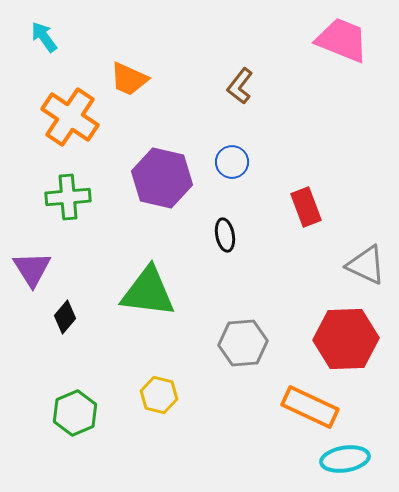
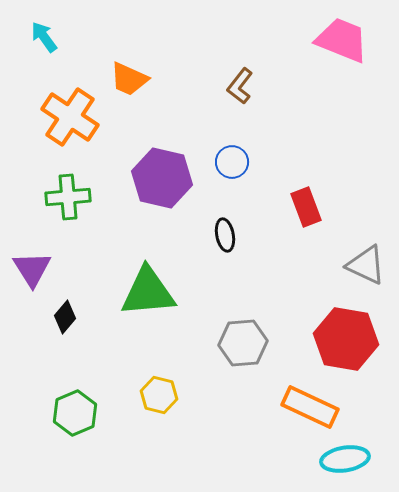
green triangle: rotated 12 degrees counterclockwise
red hexagon: rotated 12 degrees clockwise
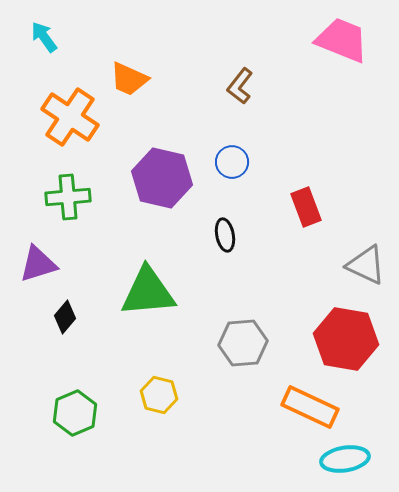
purple triangle: moved 6 px right, 5 px up; rotated 45 degrees clockwise
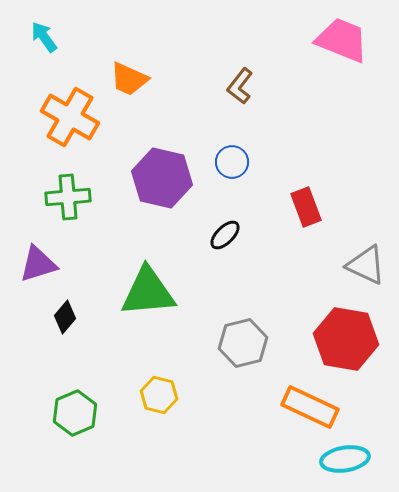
orange cross: rotated 4 degrees counterclockwise
black ellipse: rotated 56 degrees clockwise
gray hexagon: rotated 9 degrees counterclockwise
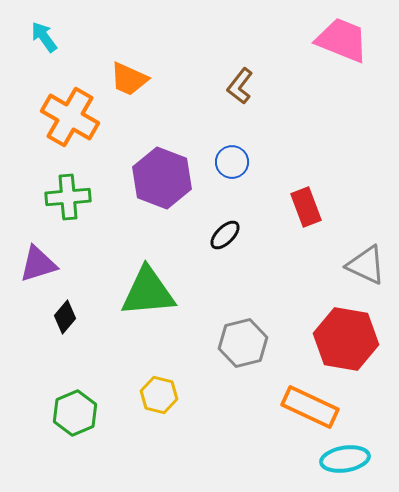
purple hexagon: rotated 8 degrees clockwise
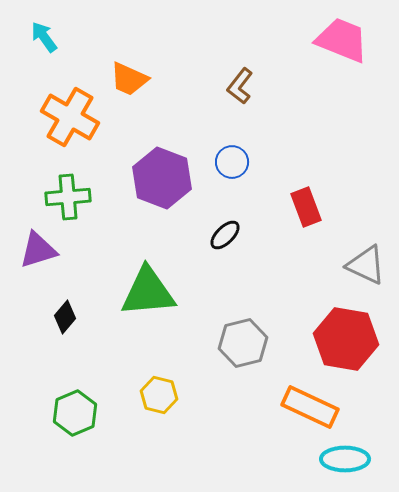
purple triangle: moved 14 px up
cyan ellipse: rotated 9 degrees clockwise
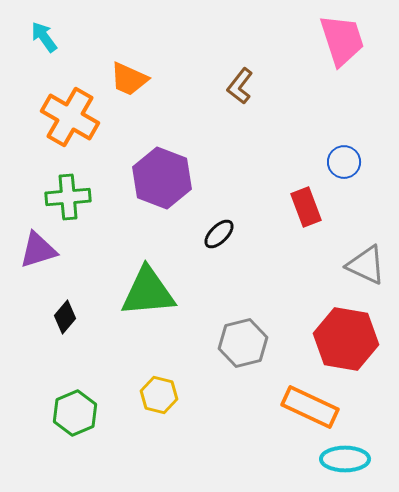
pink trapezoid: rotated 50 degrees clockwise
blue circle: moved 112 px right
black ellipse: moved 6 px left, 1 px up
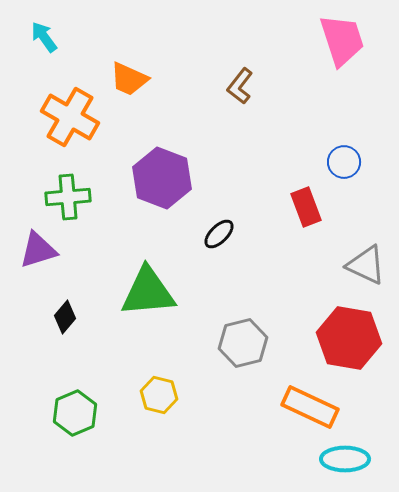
red hexagon: moved 3 px right, 1 px up
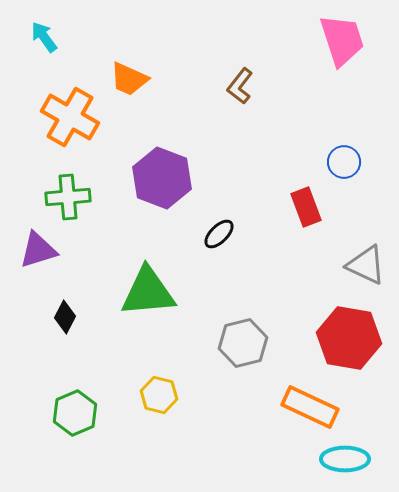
black diamond: rotated 12 degrees counterclockwise
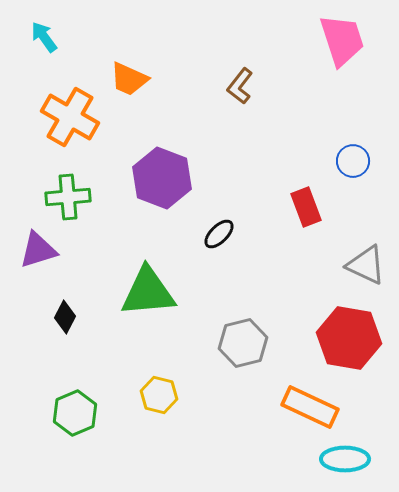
blue circle: moved 9 px right, 1 px up
